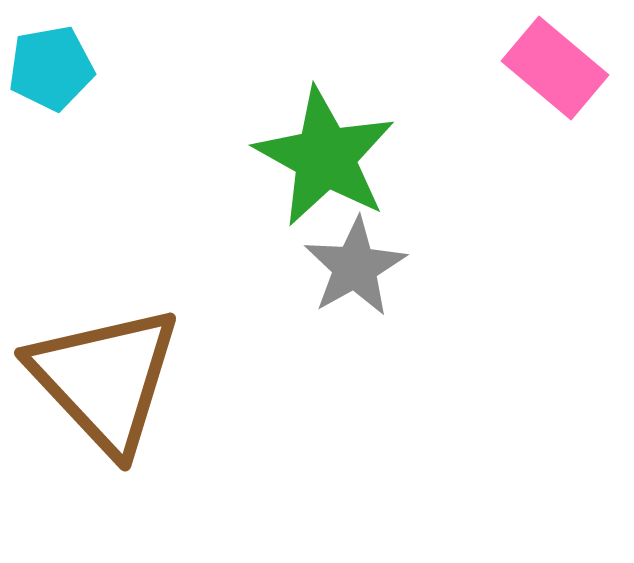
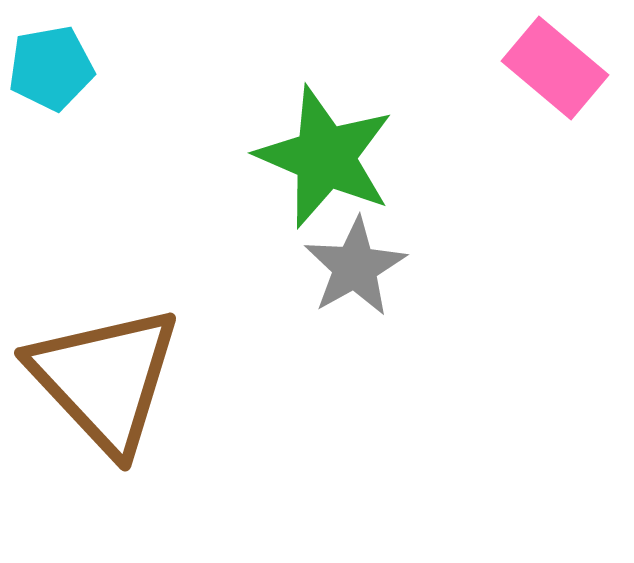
green star: rotated 6 degrees counterclockwise
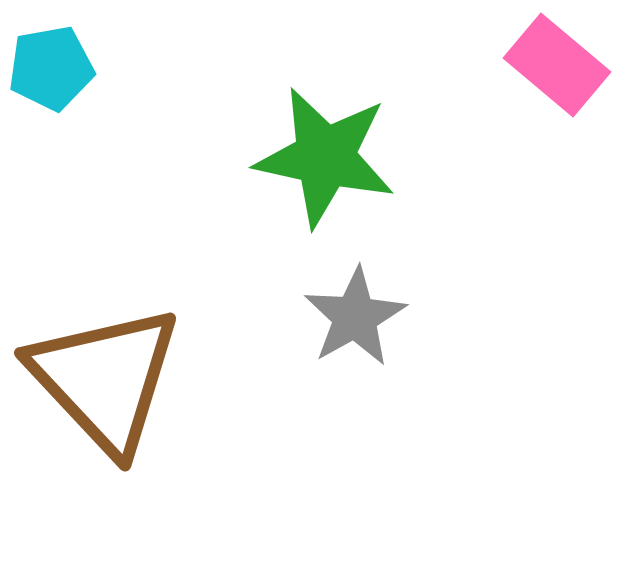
pink rectangle: moved 2 px right, 3 px up
green star: rotated 11 degrees counterclockwise
gray star: moved 50 px down
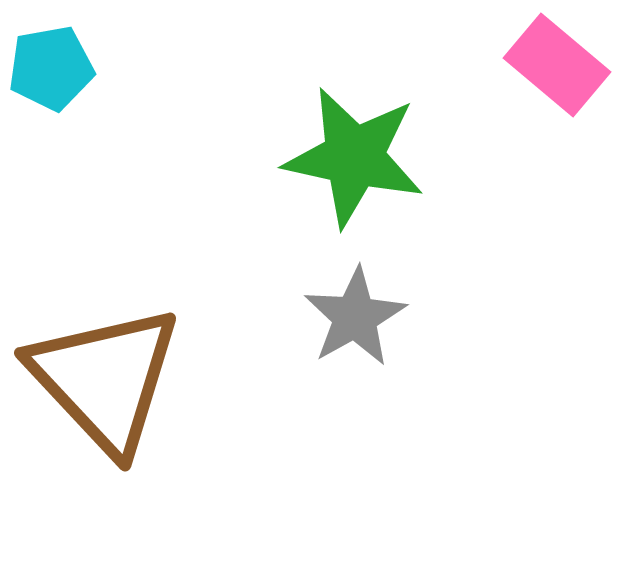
green star: moved 29 px right
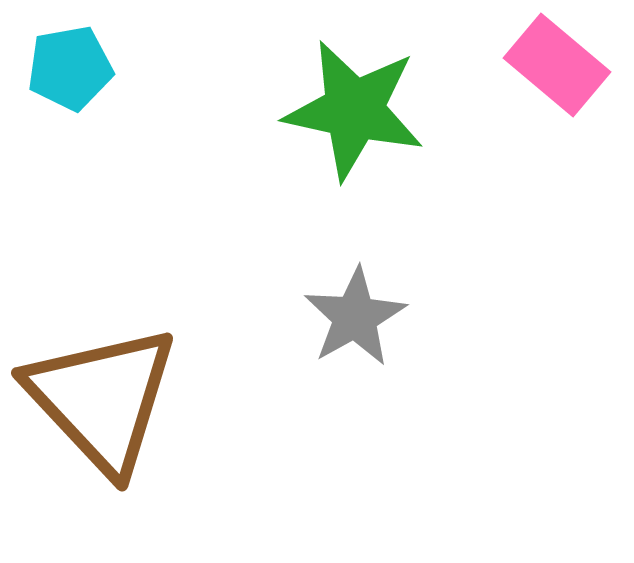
cyan pentagon: moved 19 px right
green star: moved 47 px up
brown triangle: moved 3 px left, 20 px down
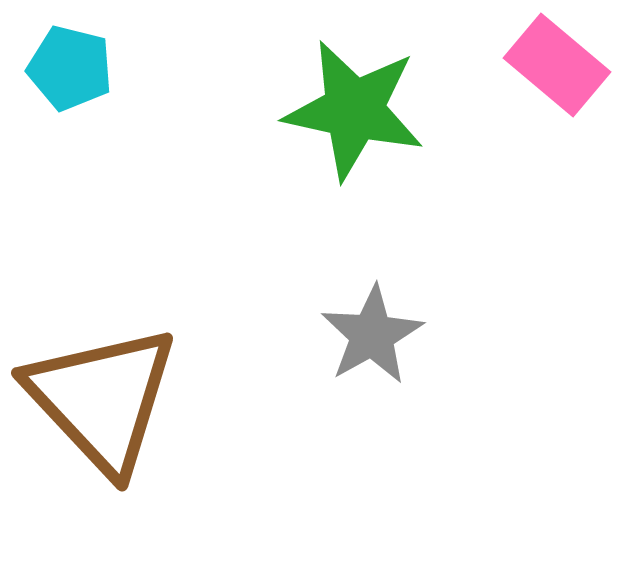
cyan pentagon: rotated 24 degrees clockwise
gray star: moved 17 px right, 18 px down
